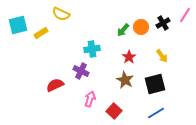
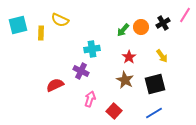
yellow semicircle: moved 1 px left, 6 px down
yellow rectangle: rotated 56 degrees counterclockwise
blue line: moved 2 px left
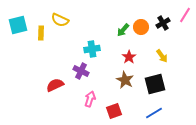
red square: rotated 28 degrees clockwise
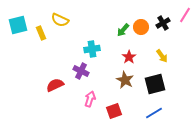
yellow rectangle: rotated 24 degrees counterclockwise
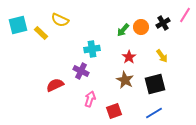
yellow rectangle: rotated 24 degrees counterclockwise
